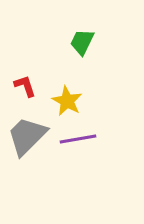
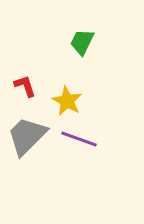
purple line: moved 1 px right; rotated 30 degrees clockwise
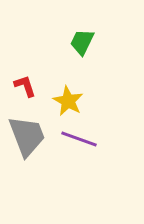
yellow star: moved 1 px right
gray trapezoid: rotated 114 degrees clockwise
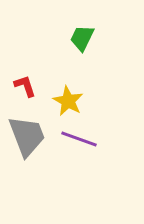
green trapezoid: moved 4 px up
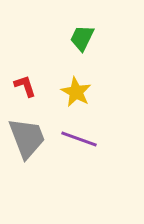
yellow star: moved 8 px right, 9 px up
gray trapezoid: moved 2 px down
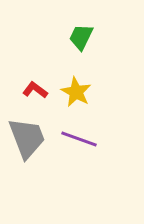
green trapezoid: moved 1 px left, 1 px up
red L-shape: moved 10 px right, 4 px down; rotated 35 degrees counterclockwise
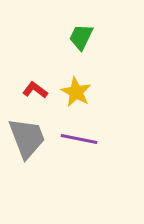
purple line: rotated 9 degrees counterclockwise
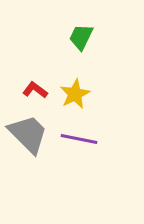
yellow star: moved 1 px left, 2 px down; rotated 16 degrees clockwise
gray trapezoid: moved 1 px right, 4 px up; rotated 24 degrees counterclockwise
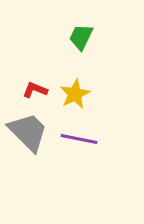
red L-shape: rotated 15 degrees counterclockwise
gray trapezoid: moved 2 px up
